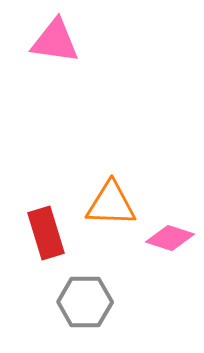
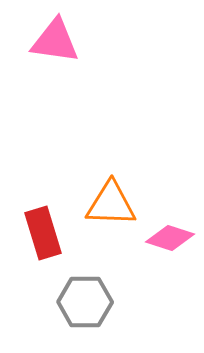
red rectangle: moved 3 px left
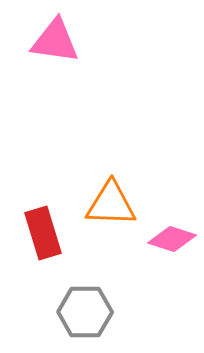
pink diamond: moved 2 px right, 1 px down
gray hexagon: moved 10 px down
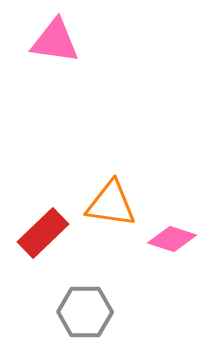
orange triangle: rotated 6 degrees clockwise
red rectangle: rotated 63 degrees clockwise
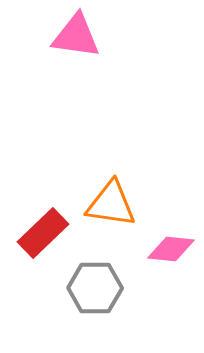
pink triangle: moved 21 px right, 5 px up
pink diamond: moved 1 px left, 10 px down; rotated 12 degrees counterclockwise
gray hexagon: moved 10 px right, 24 px up
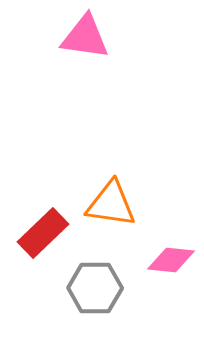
pink triangle: moved 9 px right, 1 px down
pink diamond: moved 11 px down
